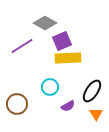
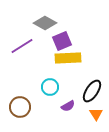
brown circle: moved 3 px right, 3 px down
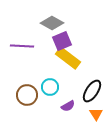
gray diamond: moved 7 px right
purple line: rotated 35 degrees clockwise
yellow rectangle: rotated 40 degrees clockwise
brown circle: moved 7 px right, 12 px up
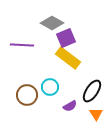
purple square: moved 4 px right, 3 px up
purple line: moved 1 px up
purple semicircle: moved 2 px right
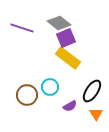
gray diamond: moved 7 px right; rotated 10 degrees clockwise
purple line: moved 17 px up; rotated 15 degrees clockwise
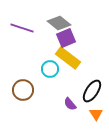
cyan circle: moved 18 px up
brown circle: moved 4 px left, 5 px up
purple semicircle: moved 2 px up; rotated 80 degrees clockwise
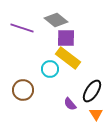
gray diamond: moved 3 px left, 3 px up
purple square: rotated 24 degrees clockwise
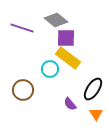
black ellipse: moved 1 px right, 2 px up
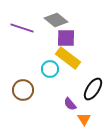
orange triangle: moved 12 px left, 5 px down
